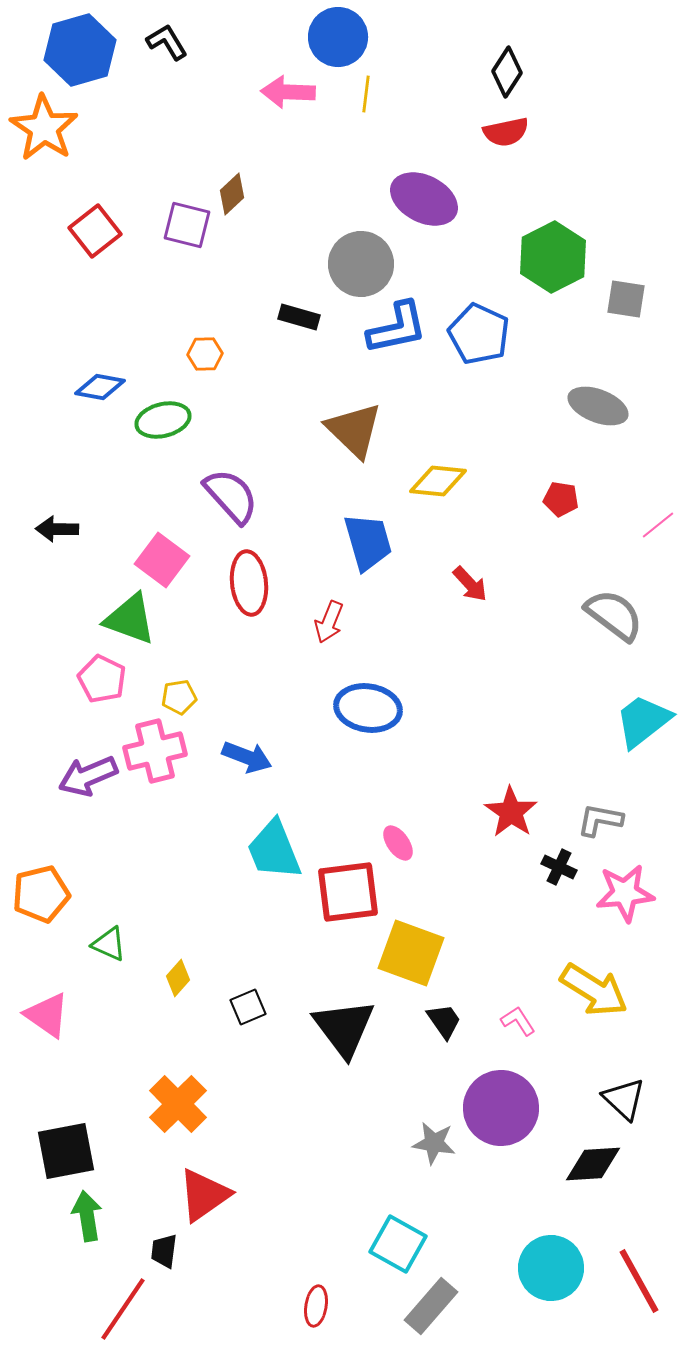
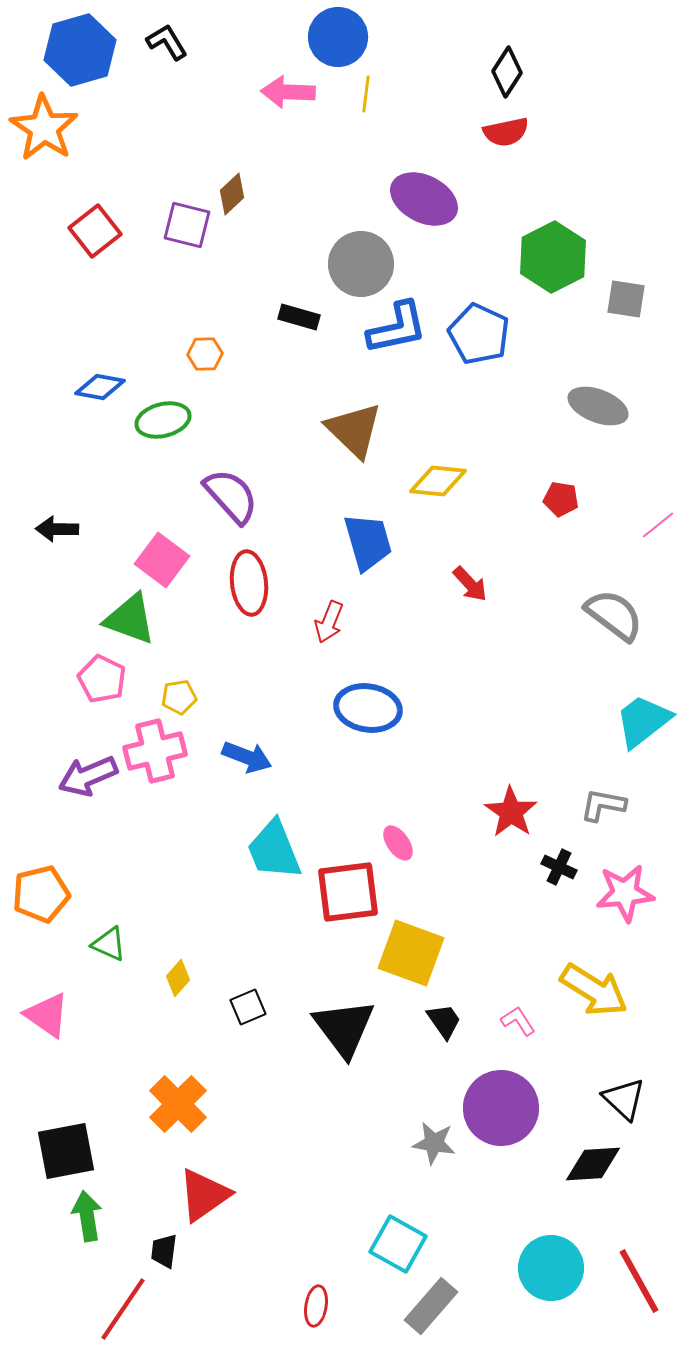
gray L-shape at (600, 820): moved 3 px right, 15 px up
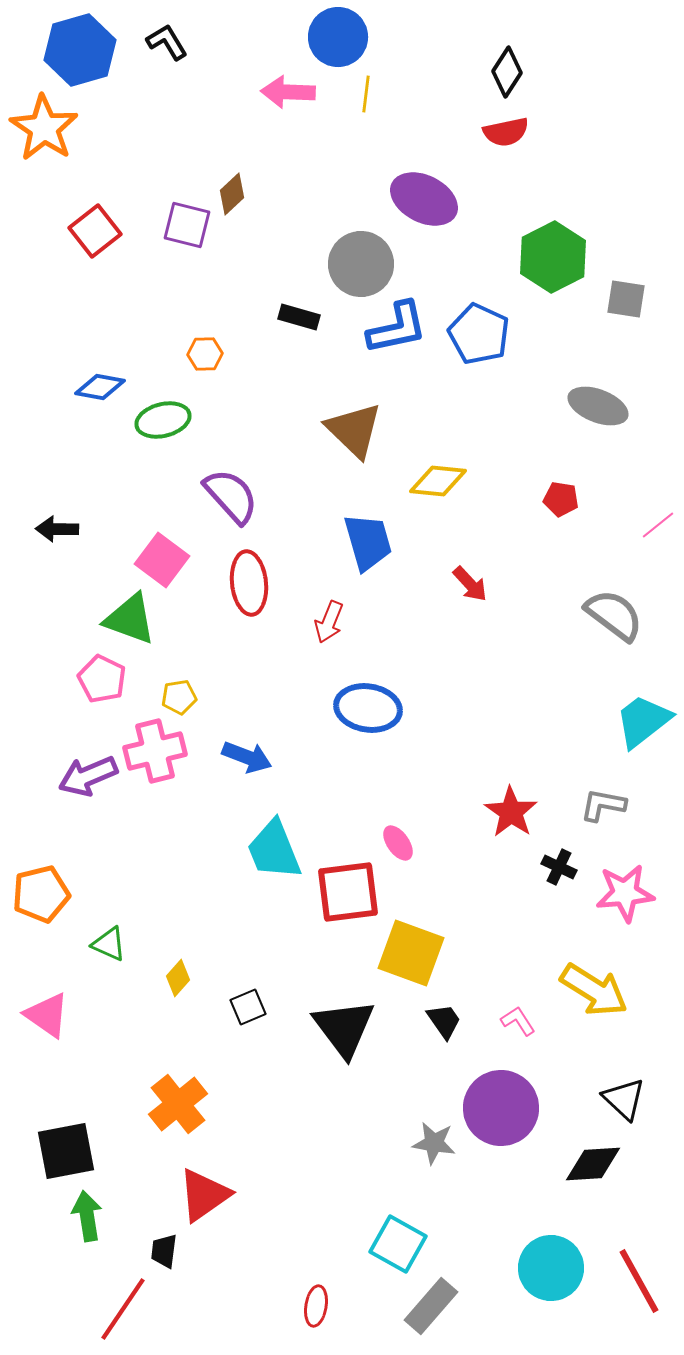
orange cross at (178, 1104): rotated 6 degrees clockwise
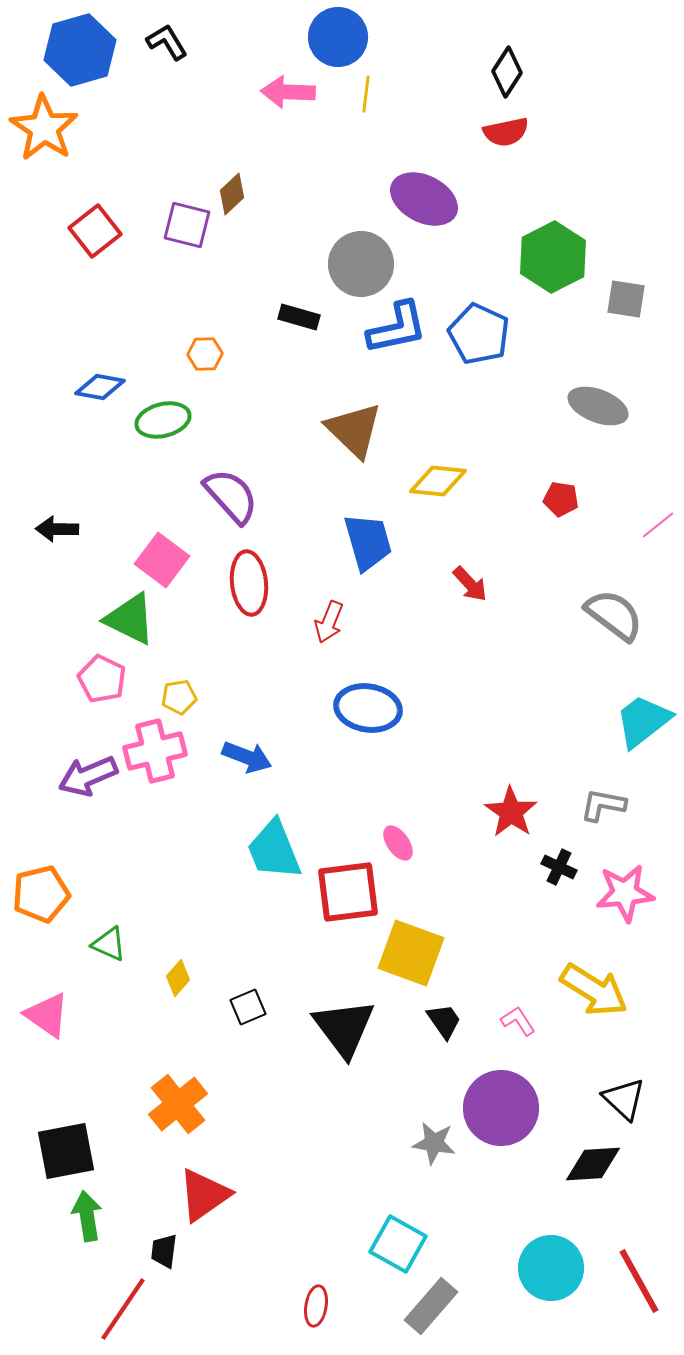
green triangle at (130, 619): rotated 6 degrees clockwise
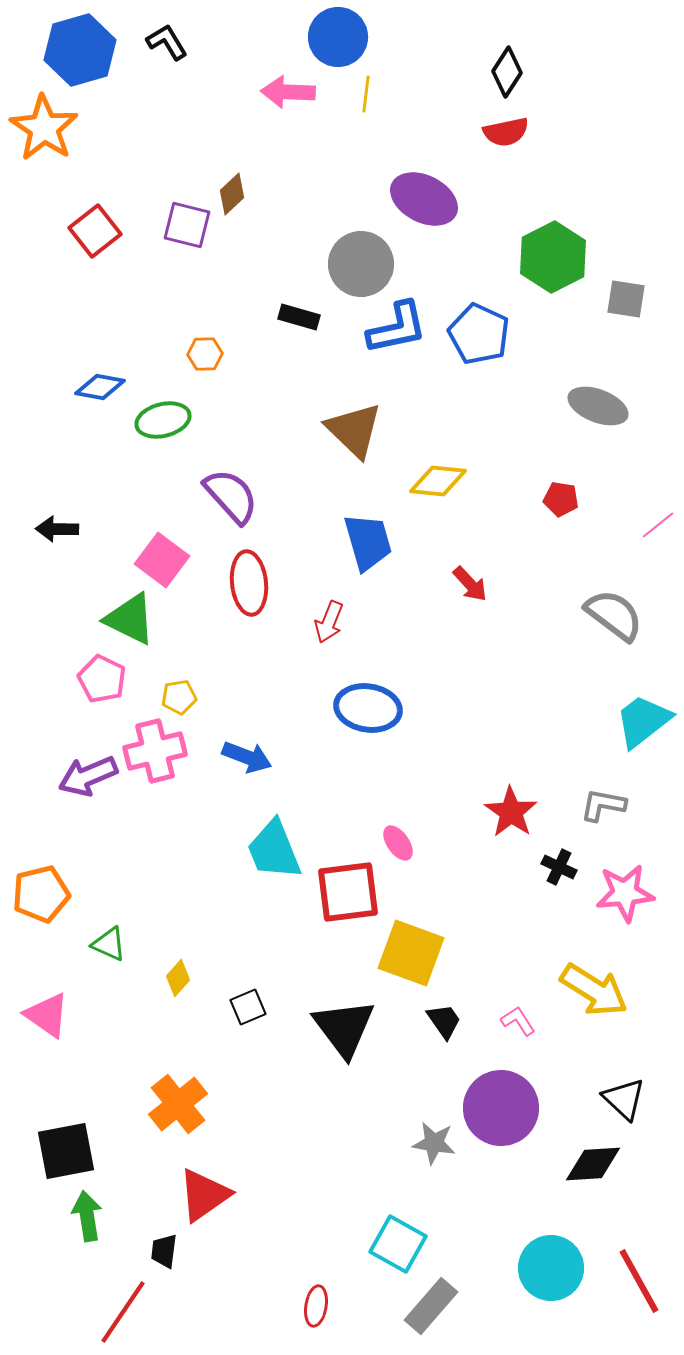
red line at (123, 1309): moved 3 px down
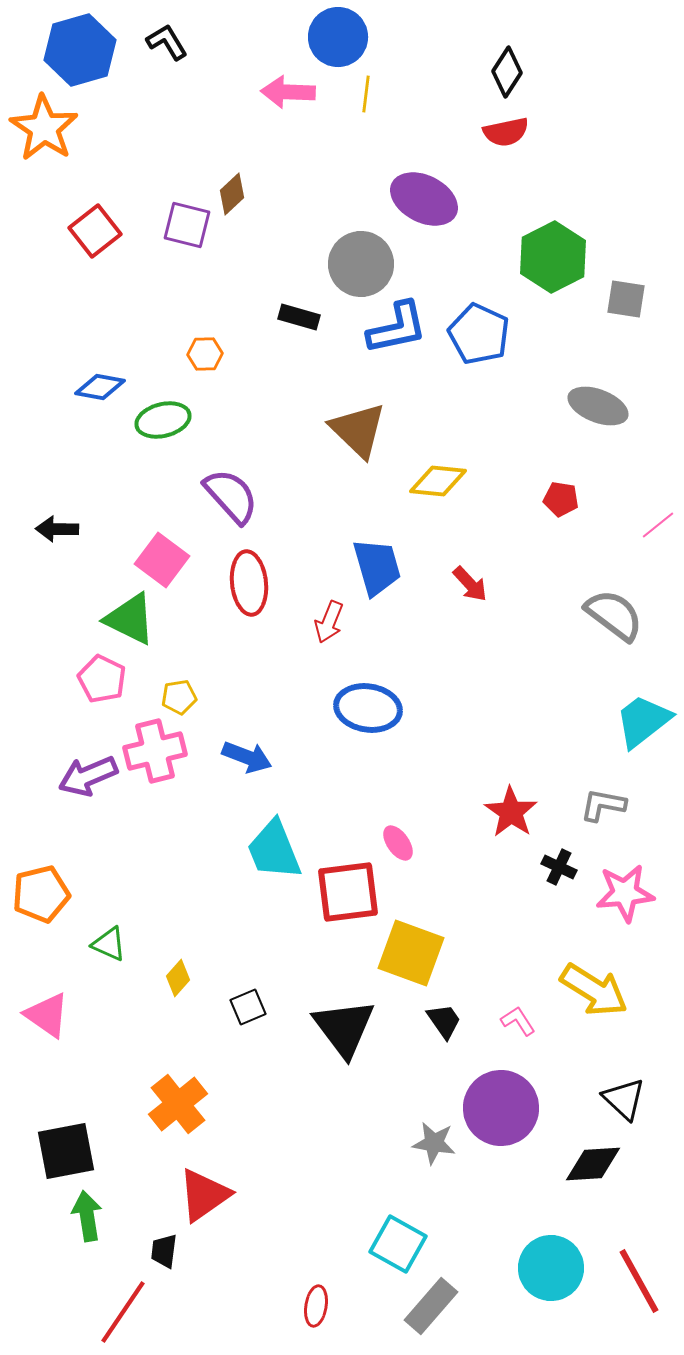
brown triangle at (354, 430): moved 4 px right
blue trapezoid at (368, 542): moved 9 px right, 25 px down
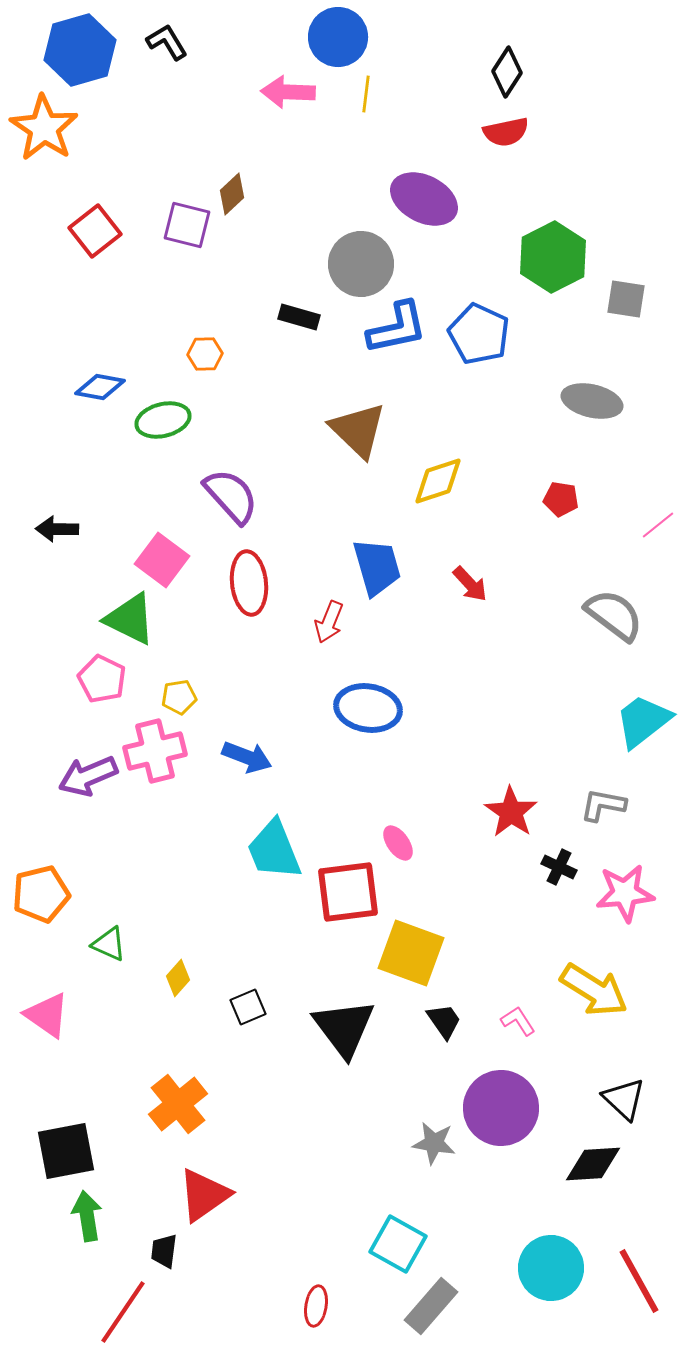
gray ellipse at (598, 406): moved 6 px left, 5 px up; rotated 8 degrees counterclockwise
yellow diamond at (438, 481): rotated 24 degrees counterclockwise
